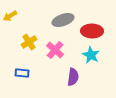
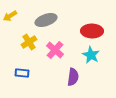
gray ellipse: moved 17 px left
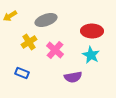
blue rectangle: rotated 16 degrees clockwise
purple semicircle: rotated 72 degrees clockwise
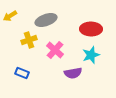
red ellipse: moved 1 px left, 2 px up
yellow cross: moved 2 px up; rotated 14 degrees clockwise
cyan star: rotated 24 degrees clockwise
purple semicircle: moved 4 px up
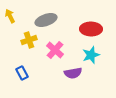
yellow arrow: rotated 96 degrees clockwise
blue rectangle: rotated 40 degrees clockwise
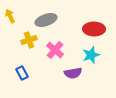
red ellipse: moved 3 px right
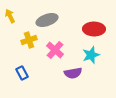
gray ellipse: moved 1 px right
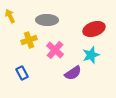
gray ellipse: rotated 20 degrees clockwise
red ellipse: rotated 20 degrees counterclockwise
purple semicircle: rotated 24 degrees counterclockwise
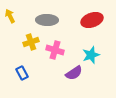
red ellipse: moved 2 px left, 9 px up
yellow cross: moved 2 px right, 2 px down
pink cross: rotated 24 degrees counterclockwise
purple semicircle: moved 1 px right
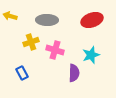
yellow arrow: rotated 48 degrees counterclockwise
purple semicircle: rotated 54 degrees counterclockwise
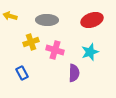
cyan star: moved 1 px left, 3 px up
